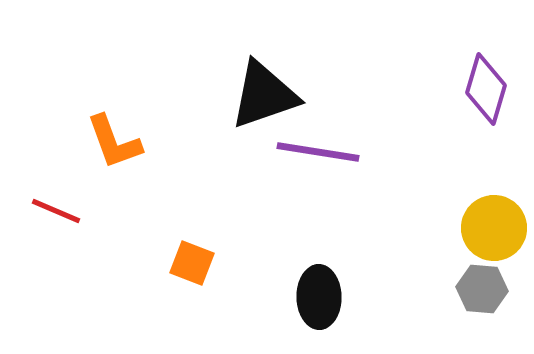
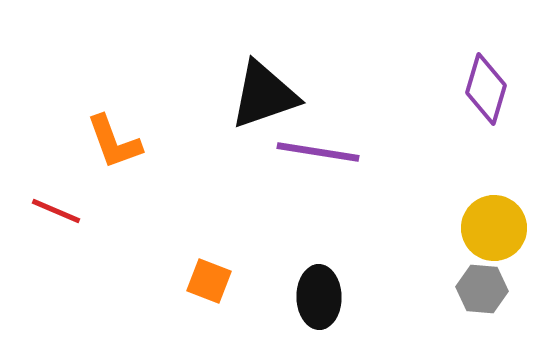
orange square: moved 17 px right, 18 px down
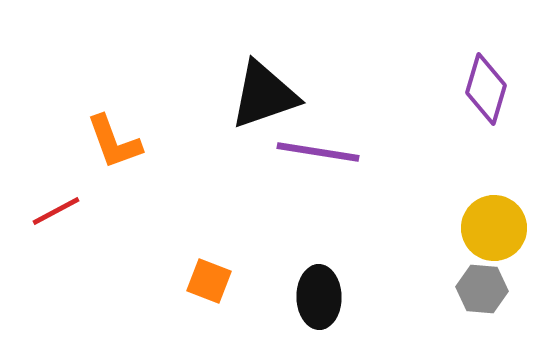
red line: rotated 51 degrees counterclockwise
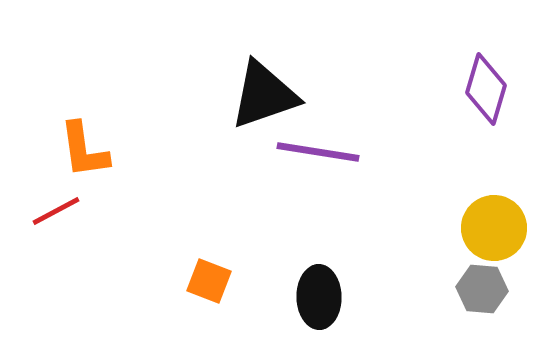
orange L-shape: moved 30 px left, 8 px down; rotated 12 degrees clockwise
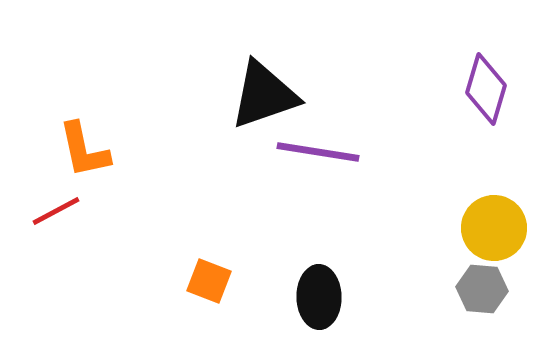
orange L-shape: rotated 4 degrees counterclockwise
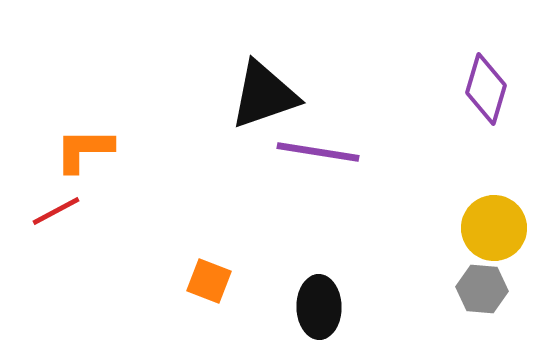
orange L-shape: rotated 102 degrees clockwise
black ellipse: moved 10 px down
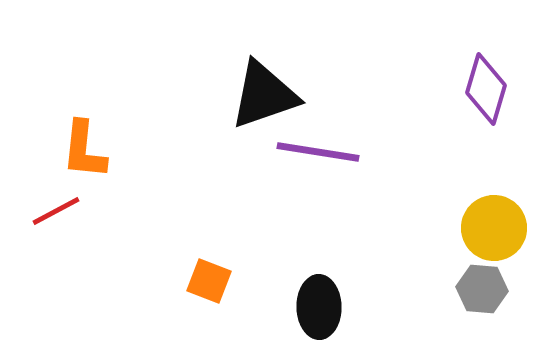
orange L-shape: rotated 84 degrees counterclockwise
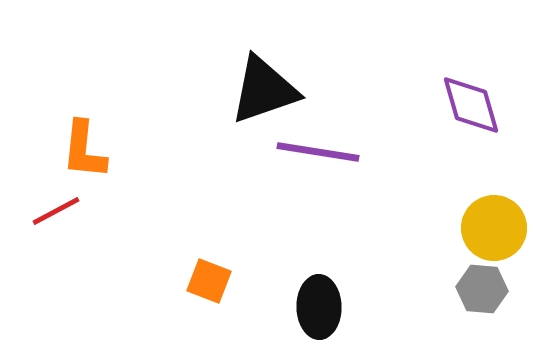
purple diamond: moved 15 px left, 16 px down; rotated 32 degrees counterclockwise
black triangle: moved 5 px up
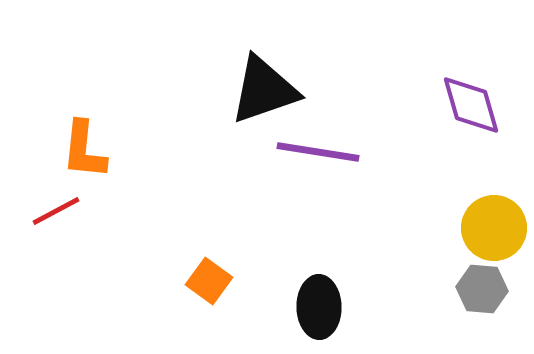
orange square: rotated 15 degrees clockwise
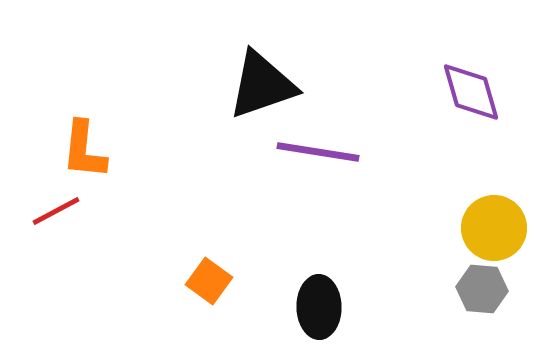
black triangle: moved 2 px left, 5 px up
purple diamond: moved 13 px up
